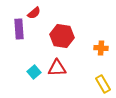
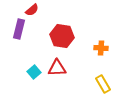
red semicircle: moved 2 px left, 3 px up
purple rectangle: rotated 18 degrees clockwise
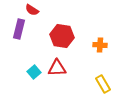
red semicircle: rotated 72 degrees clockwise
orange cross: moved 1 px left, 3 px up
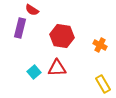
purple rectangle: moved 1 px right, 1 px up
orange cross: rotated 24 degrees clockwise
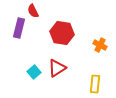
red semicircle: moved 1 px right, 1 px down; rotated 32 degrees clockwise
purple rectangle: moved 1 px left
red hexagon: moved 3 px up
red triangle: rotated 30 degrees counterclockwise
yellow rectangle: moved 8 px left; rotated 36 degrees clockwise
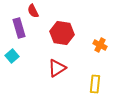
purple rectangle: rotated 30 degrees counterclockwise
cyan square: moved 22 px left, 16 px up
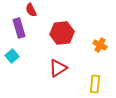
red semicircle: moved 2 px left, 1 px up
red hexagon: rotated 15 degrees counterclockwise
red triangle: moved 1 px right
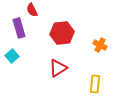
red semicircle: moved 1 px right
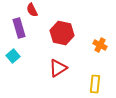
red hexagon: rotated 20 degrees clockwise
cyan square: moved 1 px right
